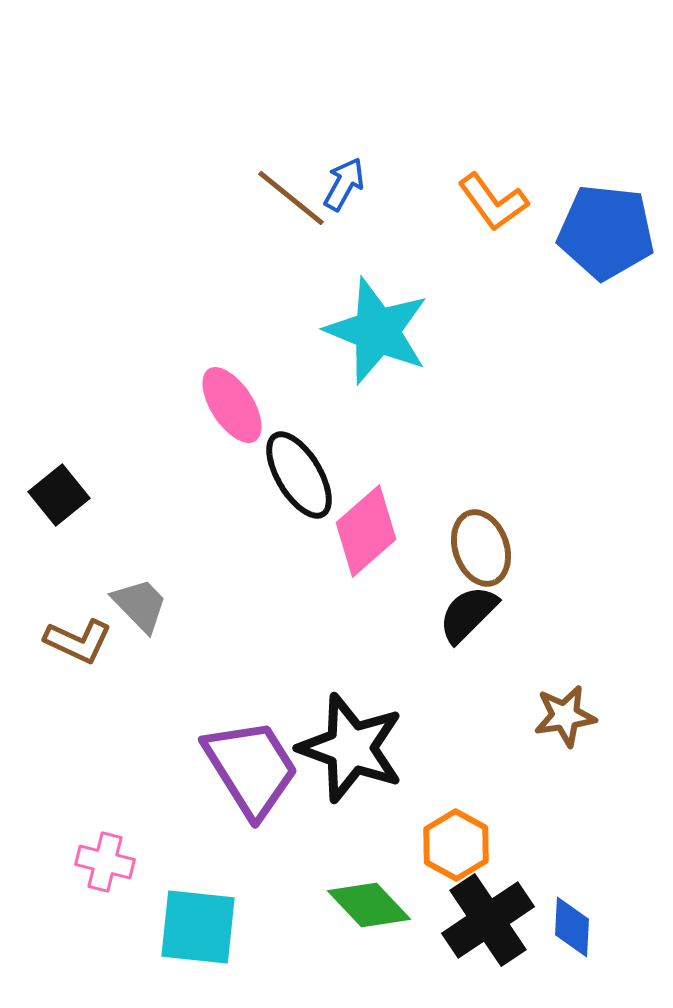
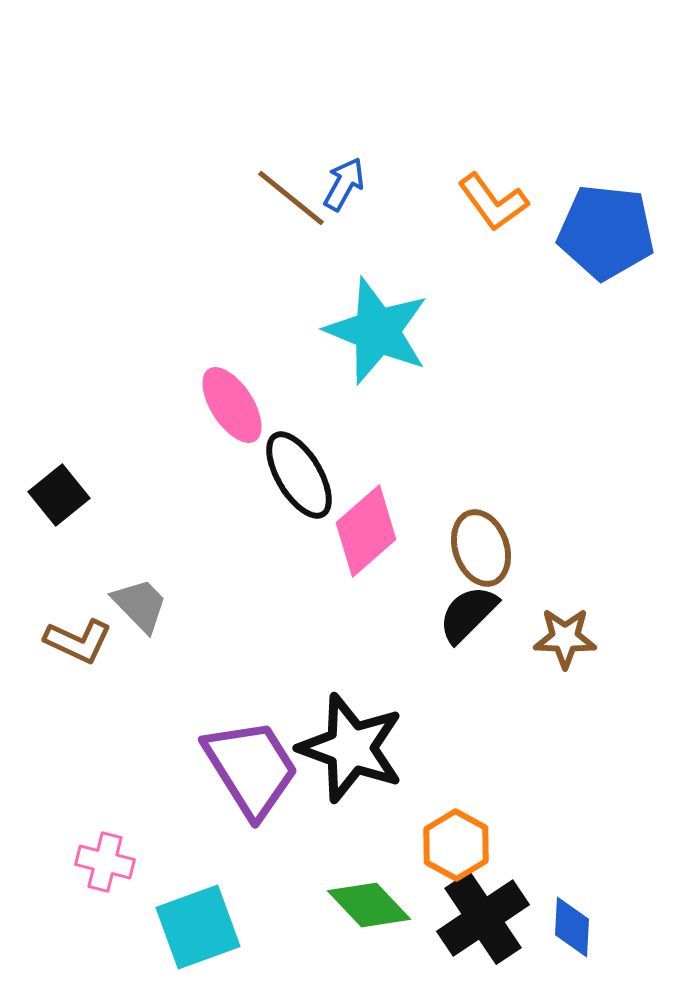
brown star: moved 78 px up; rotated 10 degrees clockwise
black cross: moved 5 px left, 2 px up
cyan square: rotated 26 degrees counterclockwise
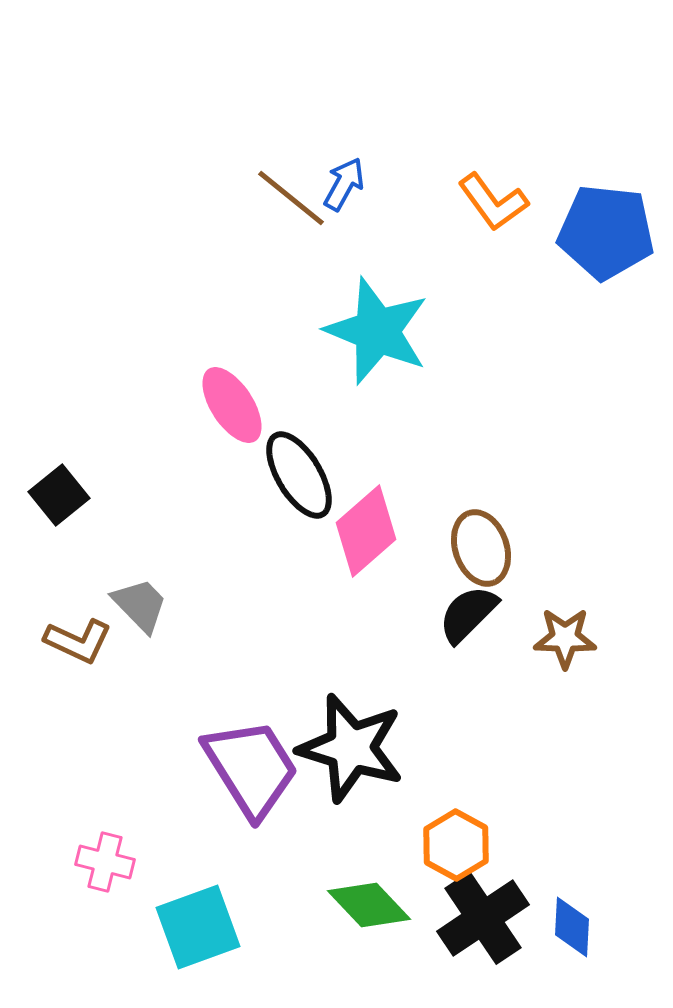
black star: rotated 3 degrees counterclockwise
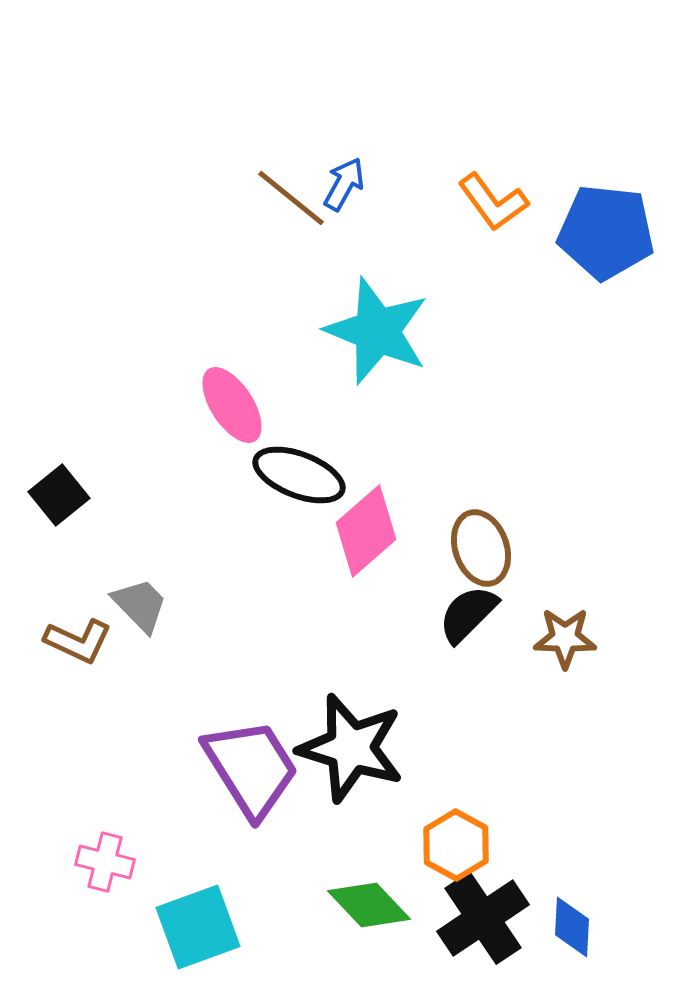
black ellipse: rotated 38 degrees counterclockwise
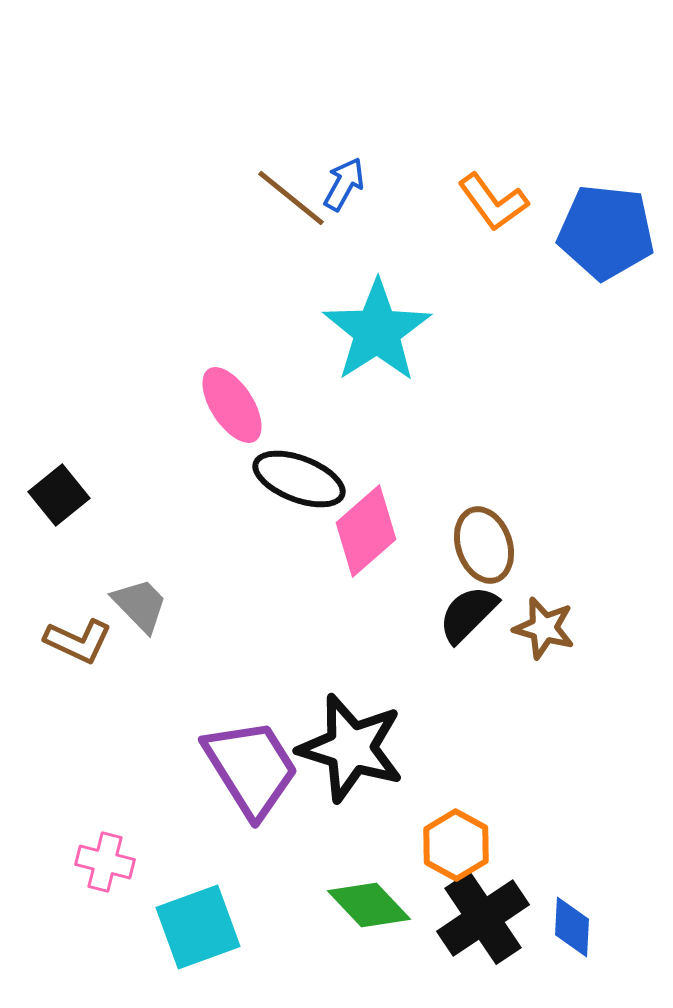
cyan star: rotated 17 degrees clockwise
black ellipse: moved 4 px down
brown ellipse: moved 3 px right, 3 px up
brown star: moved 21 px left, 10 px up; rotated 14 degrees clockwise
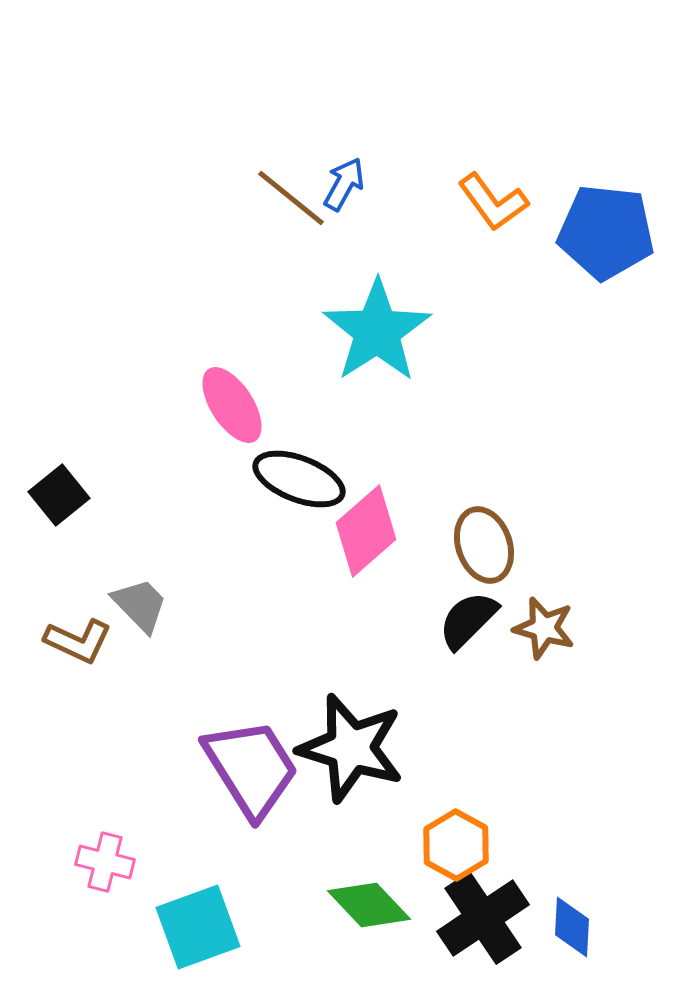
black semicircle: moved 6 px down
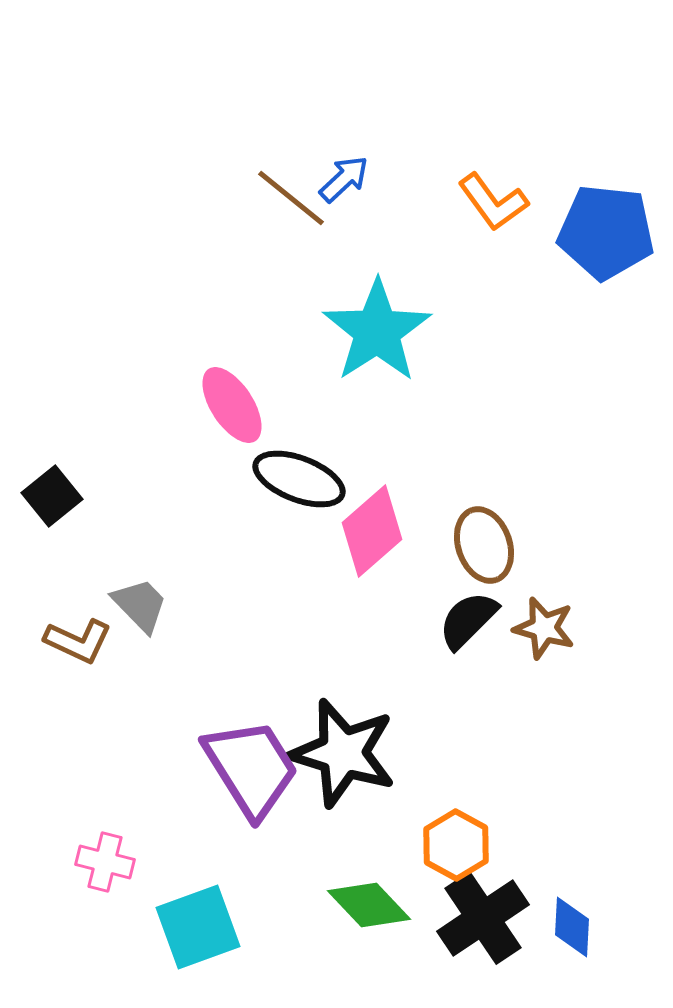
blue arrow: moved 5 px up; rotated 18 degrees clockwise
black square: moved 7 px left, 1 px down
pink diamond: moved 6 px right
black star: moved 8 px left, 5 px down
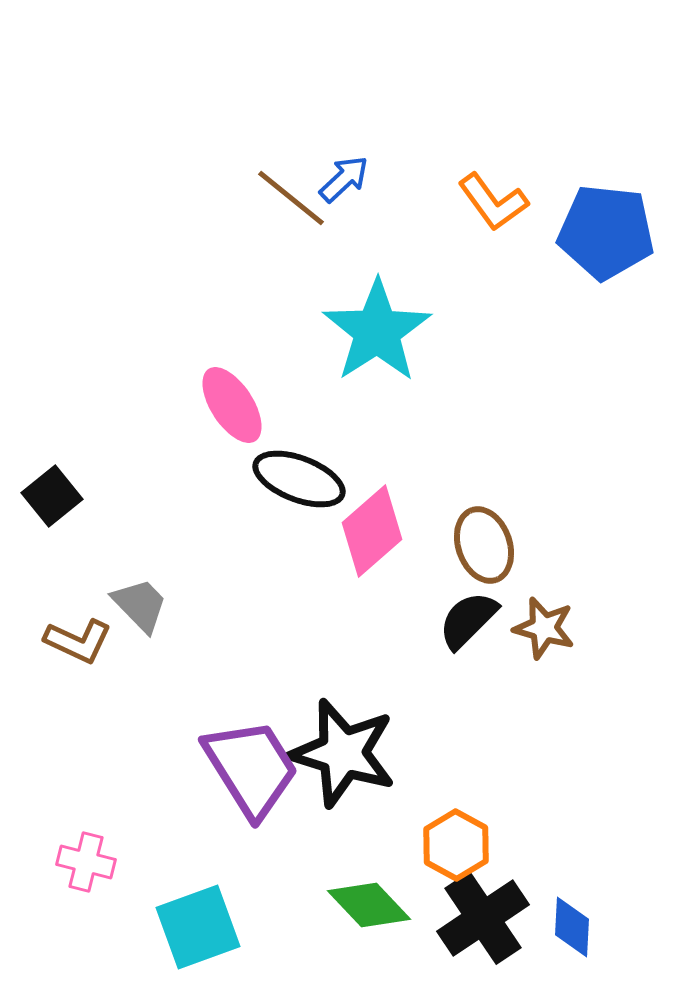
pink cross: moved 19 px left
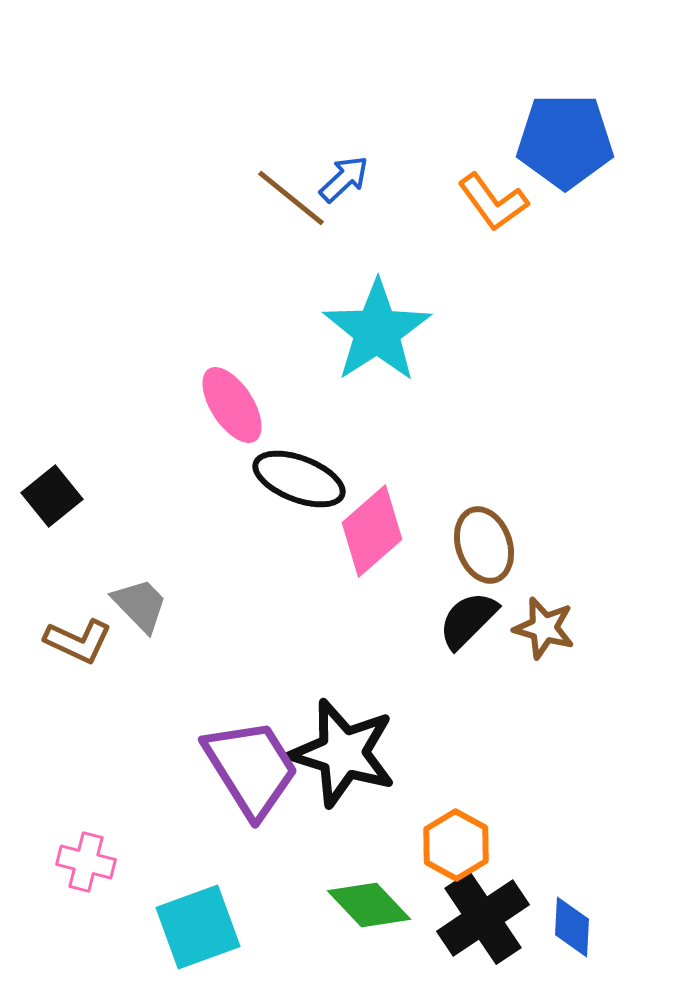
blue pentagon: moved 41 px left, 91 px up; rotated 6 degrees counterclockwise
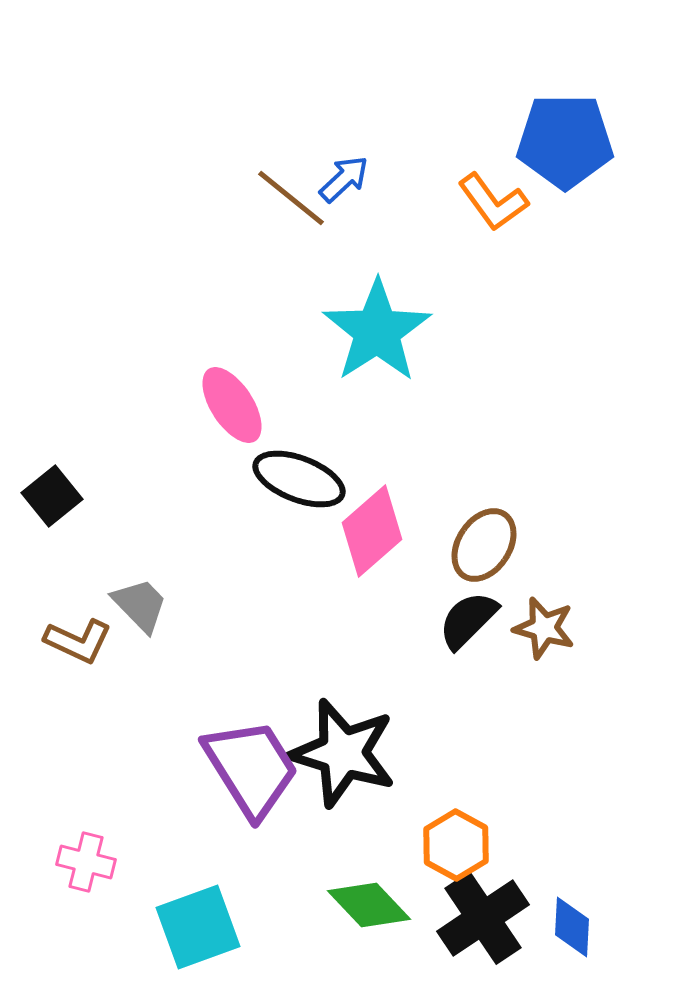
brown ellipse: rotated 52 degrees clockwise
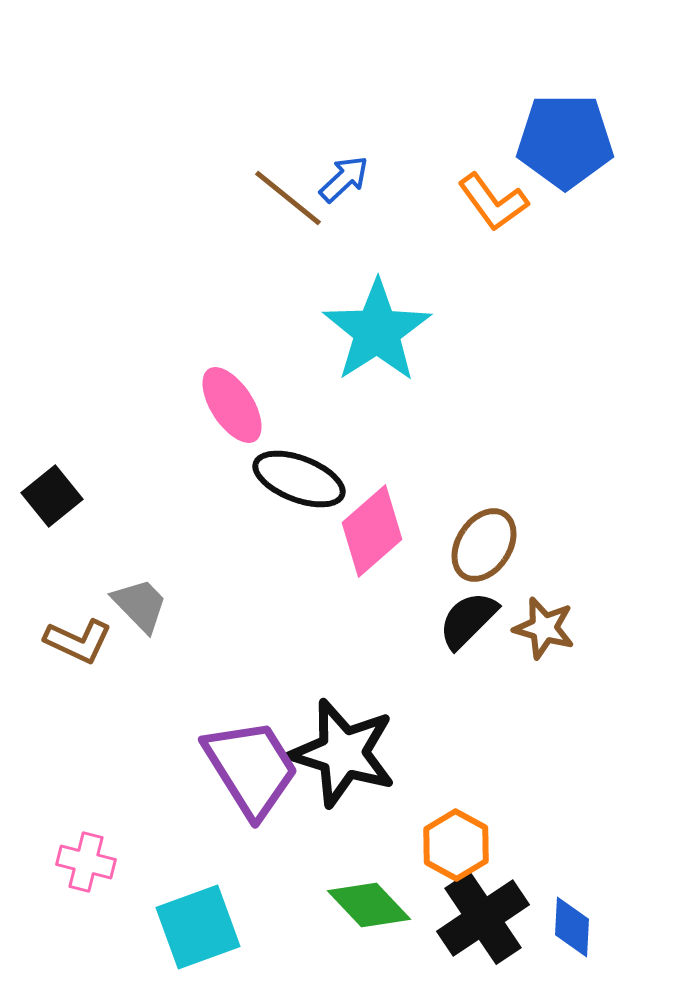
brown line: moved 3 px left
